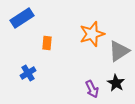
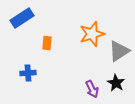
blue cross: rotated 28 degrees clockwise
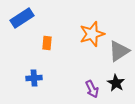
blue cross: moved 6 px right, 5 px down
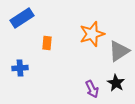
blue cross: moved 14 px left, 10 px up
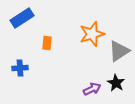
purple arrow: rotated 90 degrees counterclockwise
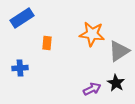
orange star: rotated 25 degrees clockwise
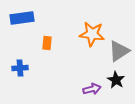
blue rectangle: rotated 25 degrees clockwise
black star: moved 3 px up
purple arrow: rotated 12 degrees clockwise
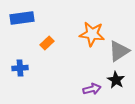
orange rectangle: rotated 40 degrees clockwise
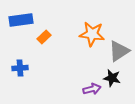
blue rectangle: moved 1 px left, 2 px down
orange rectangle: moved 3 px left, 6 px up
black star: moved 4 px left, 2 px up; rotated 18 degrees counterclockwise
